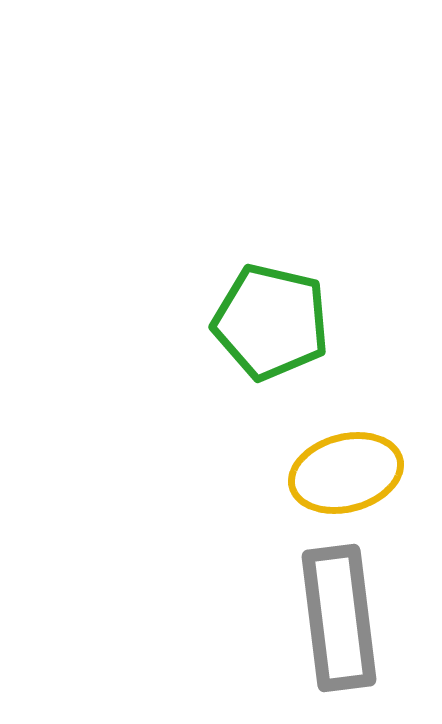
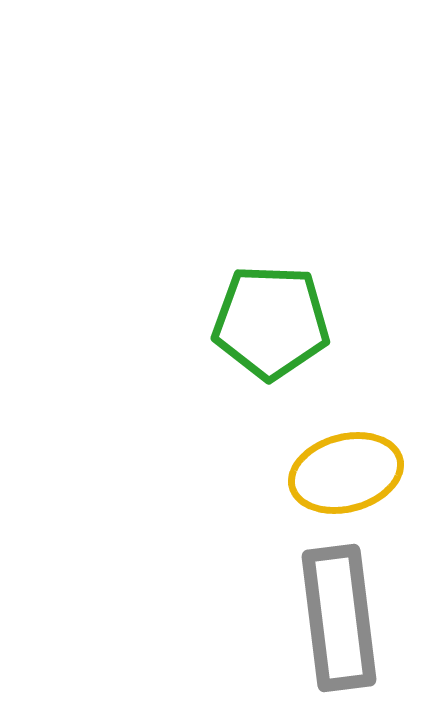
green pentagon: rotated 11 degrees counterclockwise
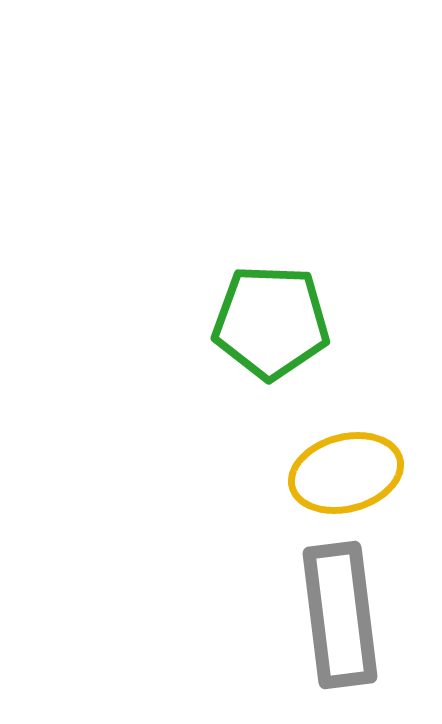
gray rectangle: moved 1 px right, 3 px up
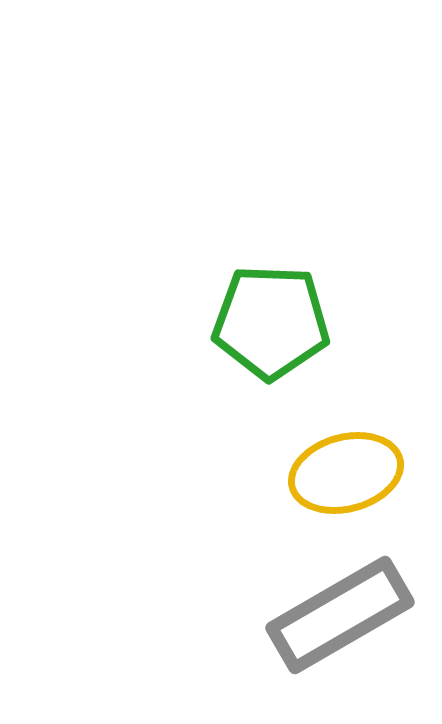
gray rectangle: rotated 67 degrees clockwise
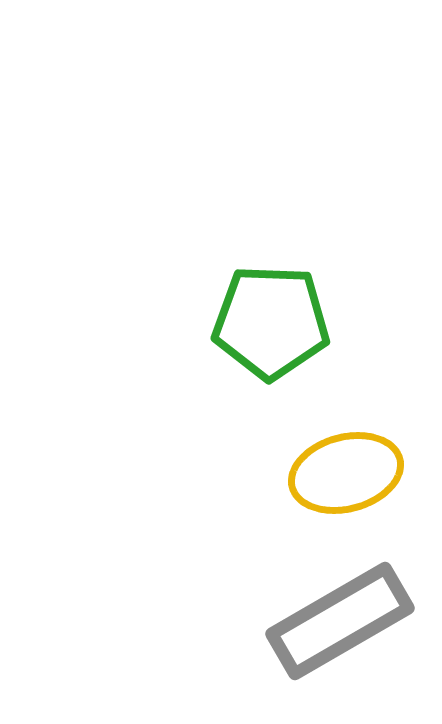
gray rectangle: moved 6 px down
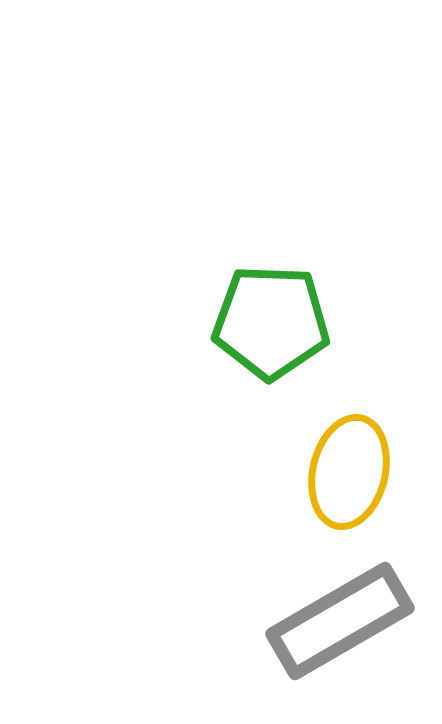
yellow ellipse: moved 3 px right, 1 px up; rotated 62 degrees counterclockwise
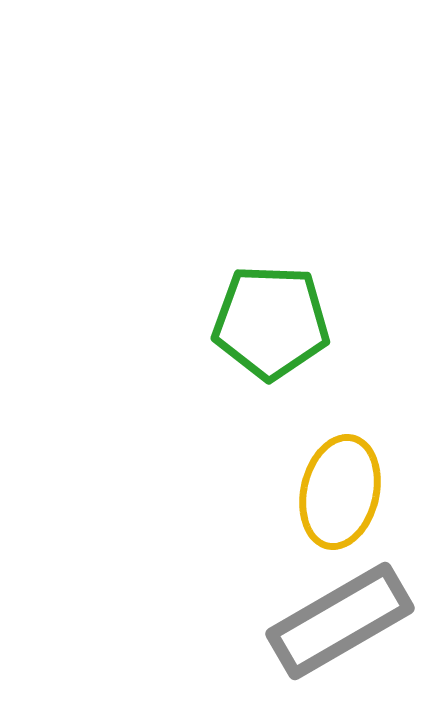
yellow ellipse: moved 9 px left, 20 px down
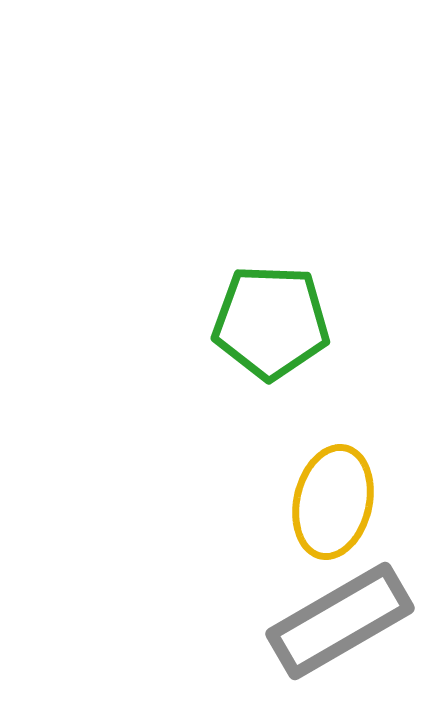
yellow ellipse: moved 7 px left, 10 px down
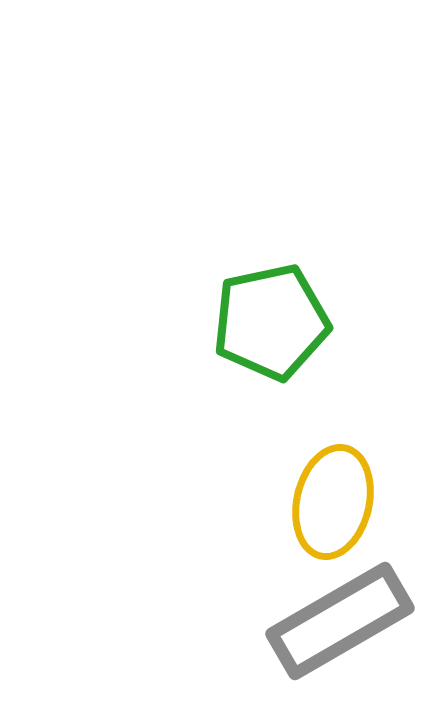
green pentagon: rotated 14 degrees counterclockwise
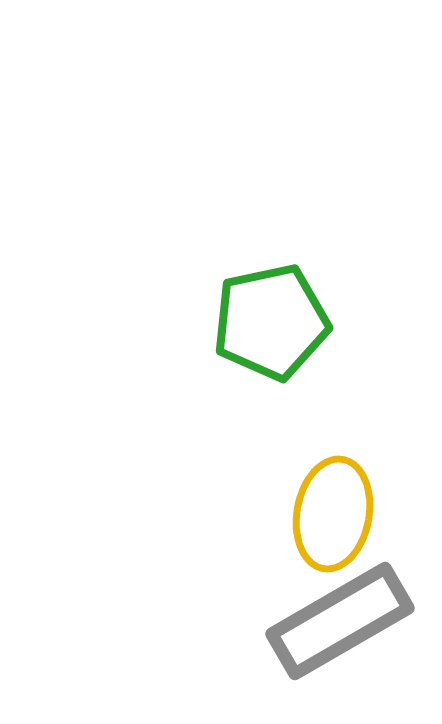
yellow ellipse: moved 12 px down; rotated 3 degrees counterclockwise
